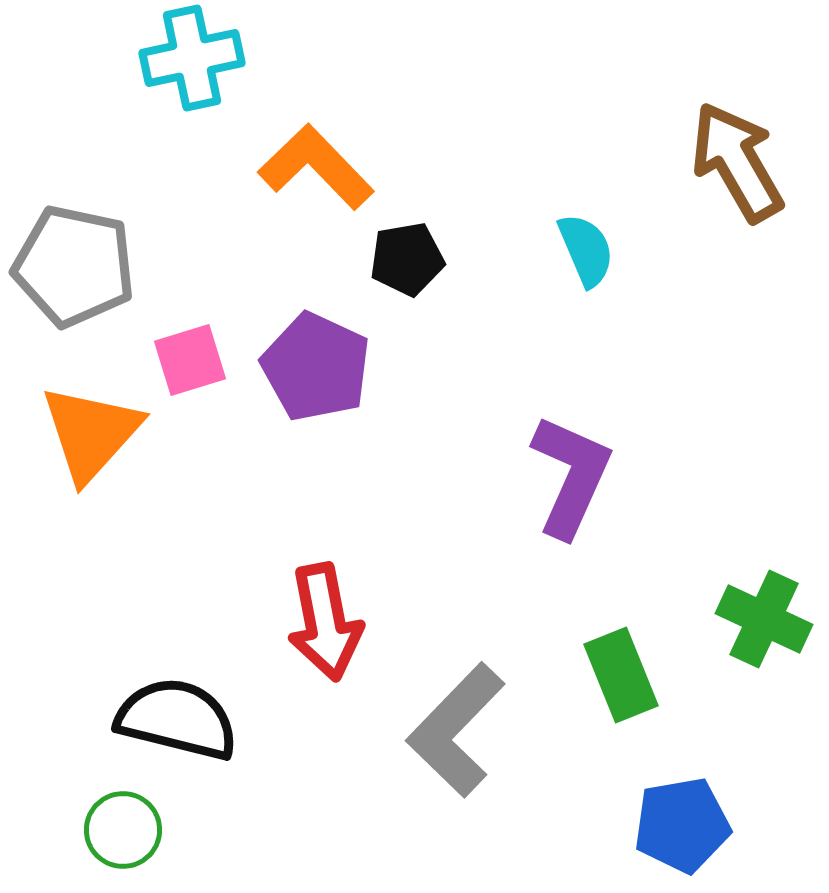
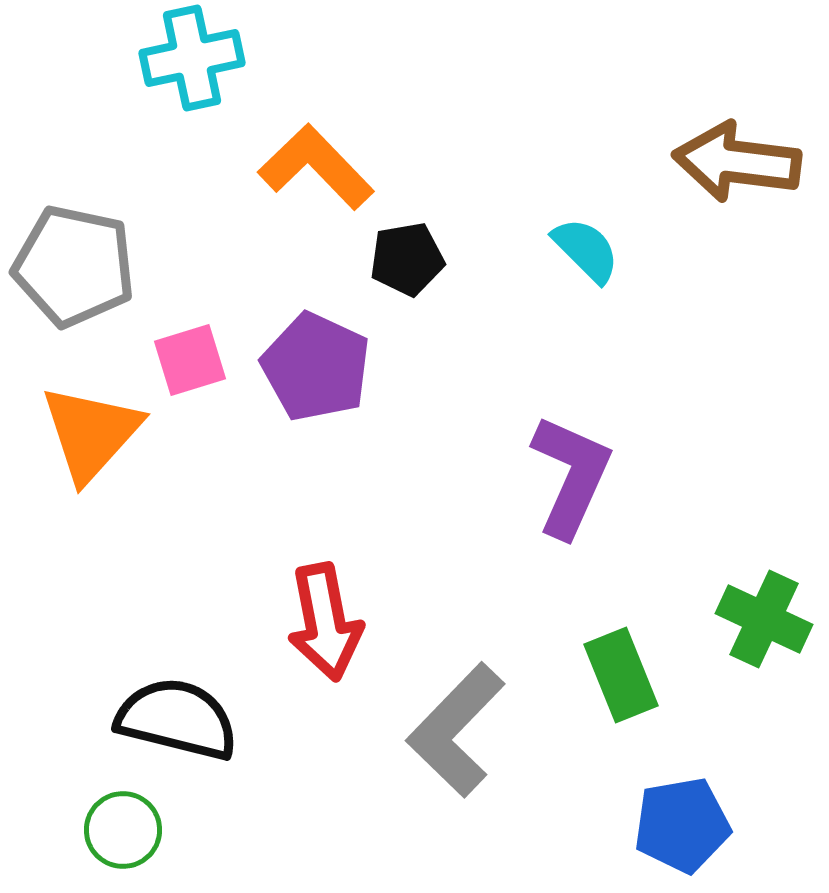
brown arrow: rotated 53 degrees counterclockwise
cyan semicircle: rotated 22 degrees counterclockwise
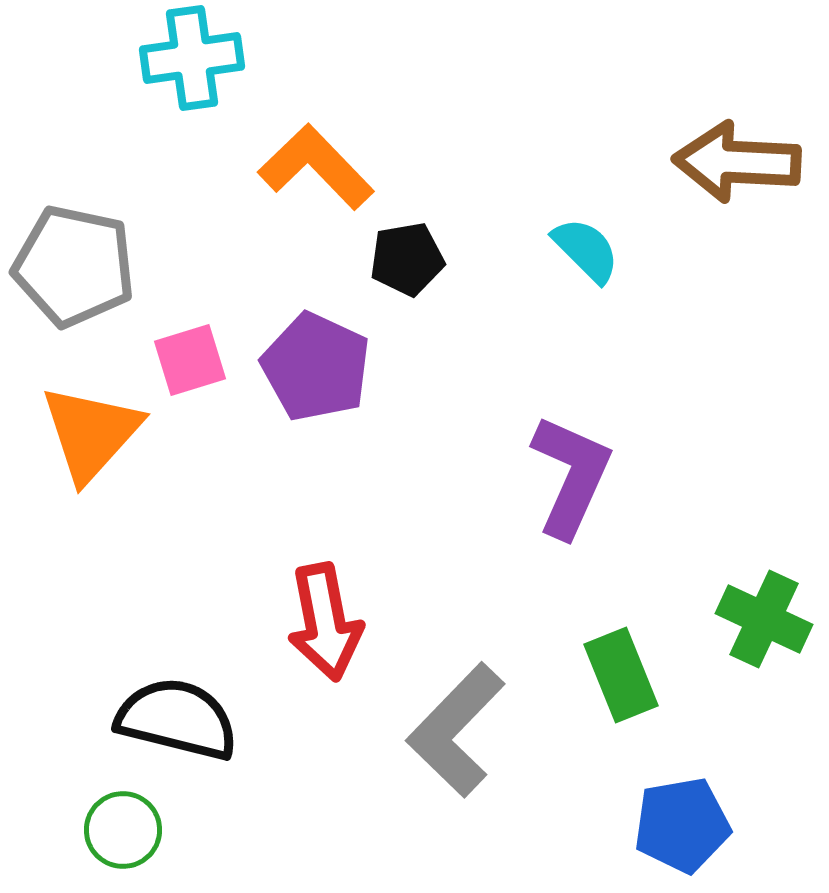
cyan cross: rotated 4 degrees clockwise
brown arrow: rotated 4 degrees counterclockwise
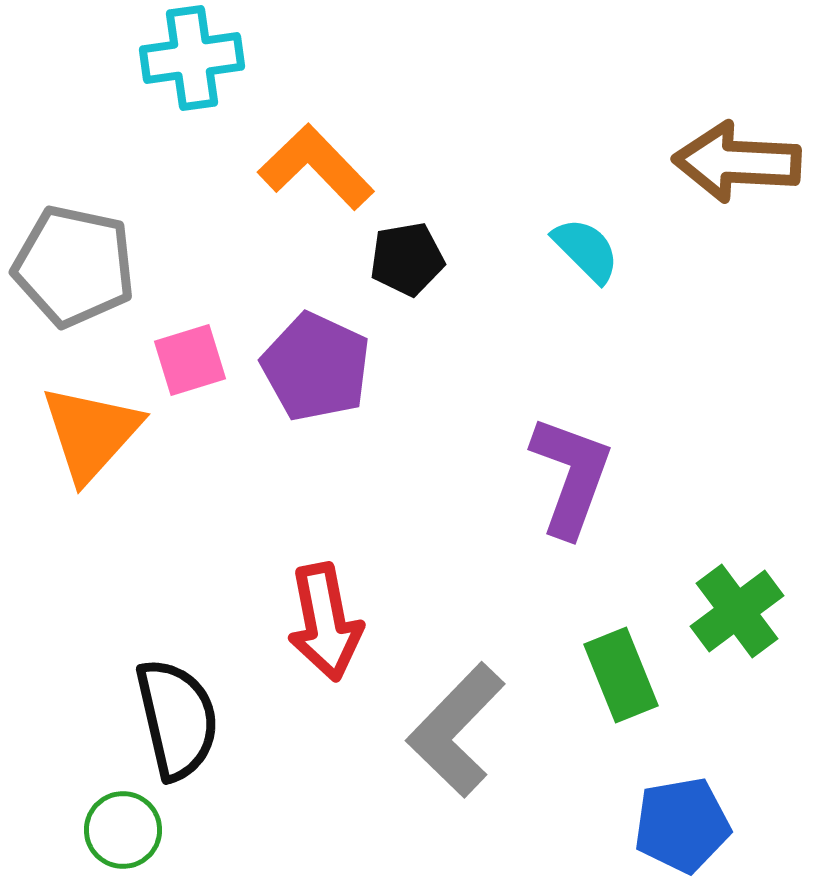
purple L-shape: rotated 4 degrees counterclockwise
green cross: moved 27 px left, 8 px up; rotated 28 degrees clockwise
black semicircle: rotated 63 degrees clockwise
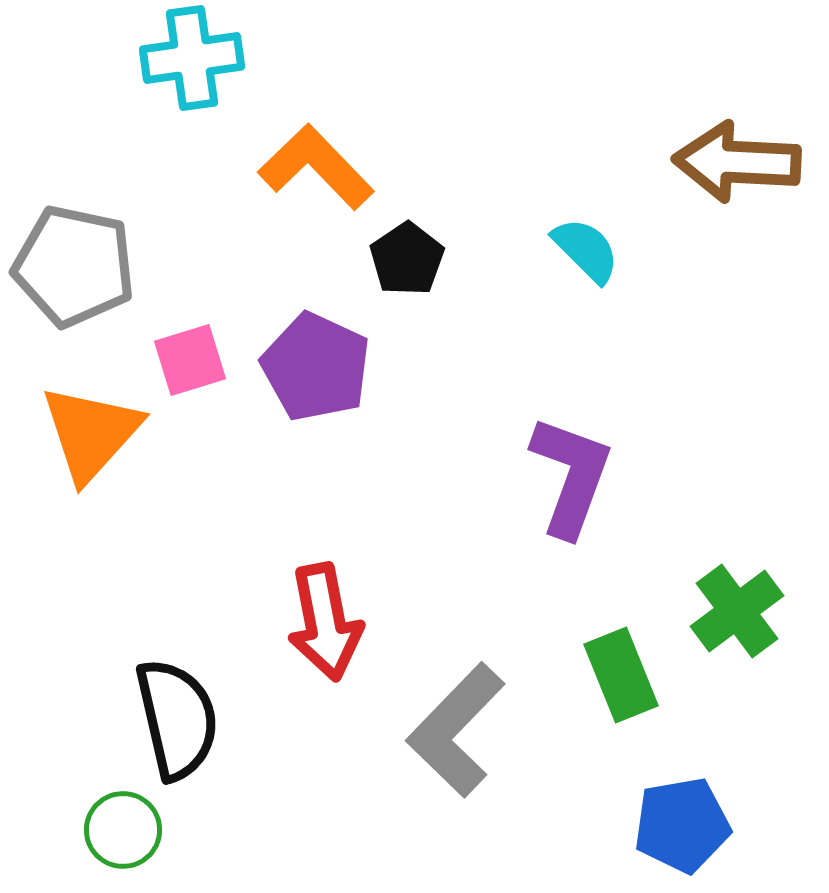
black pentagon: rotated 24 degrees counterclockwise
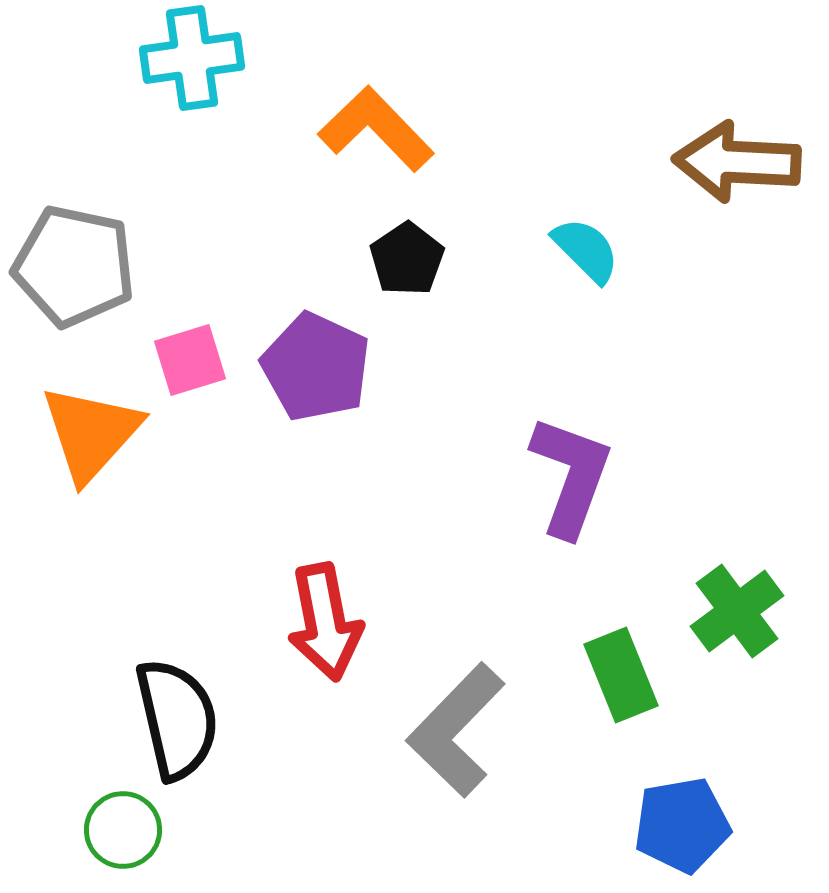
orange L-shape: moved 60 px right, 38 px up
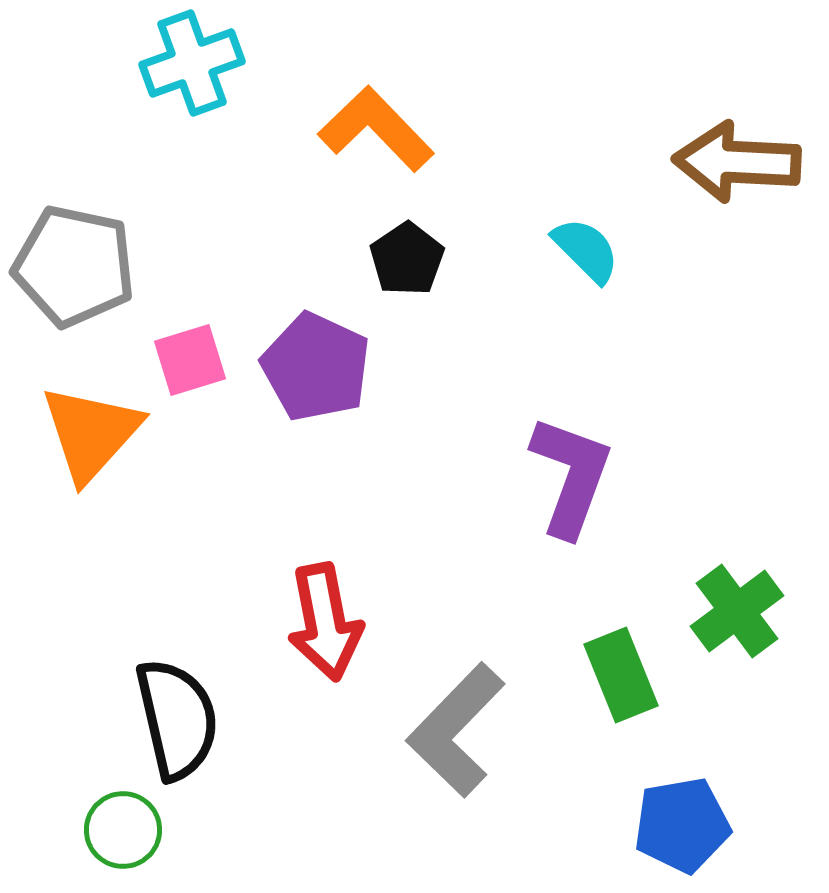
cyan cross: moved 5 px down; rotated 12 degrees counterclockwise
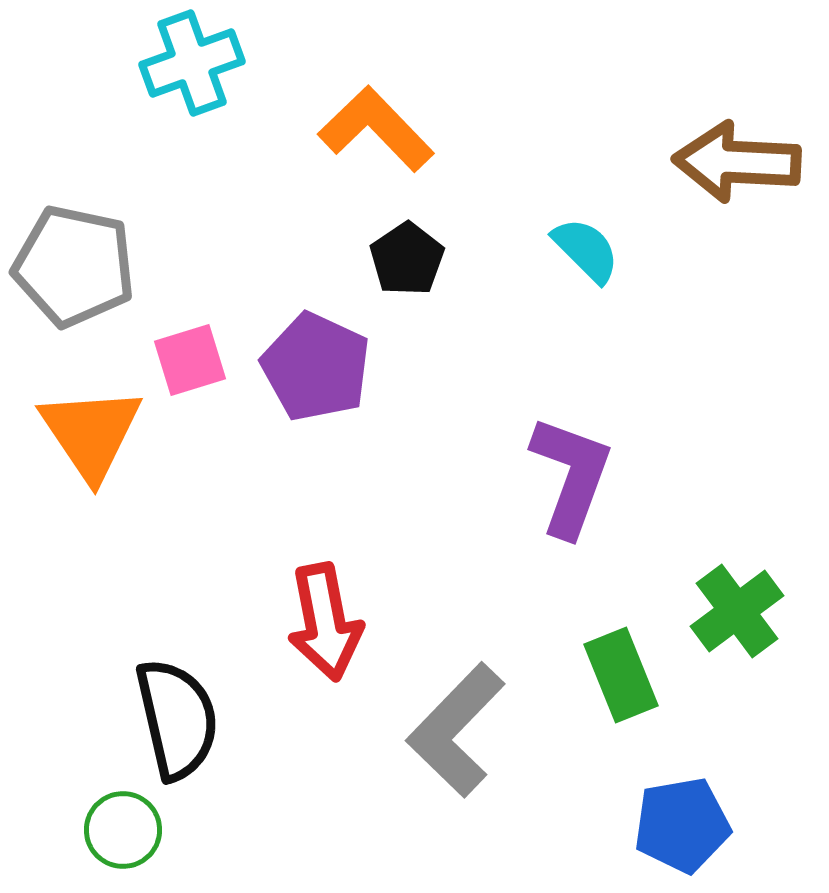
orange triangle: rotated 16 degrees counterclockwise
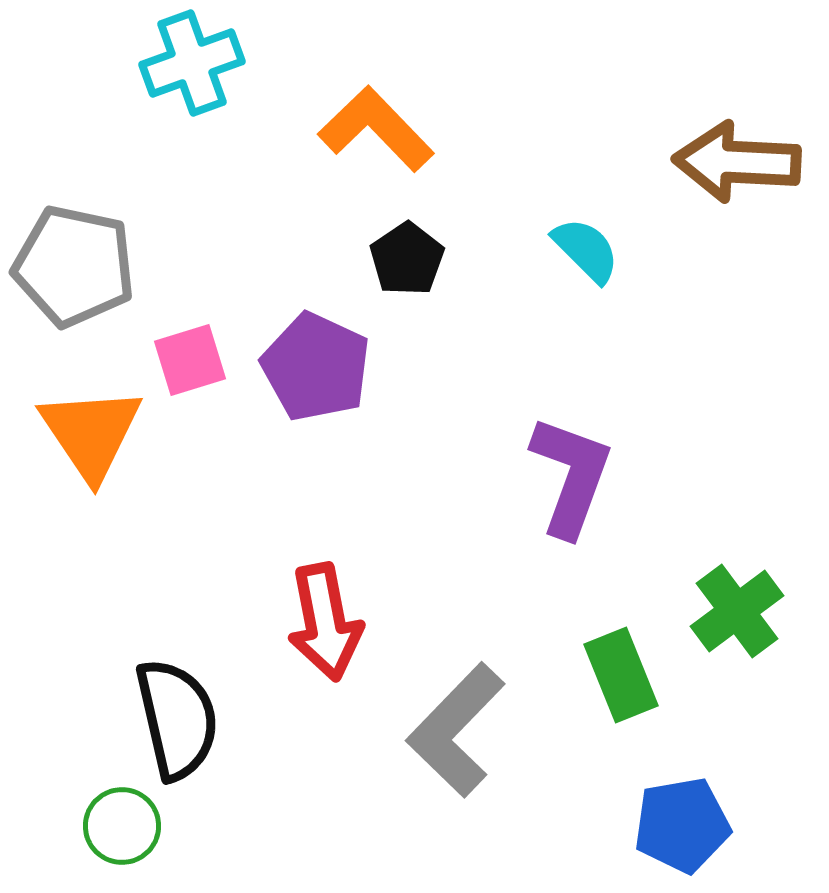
green circle: moved 1 px left, 4 px up
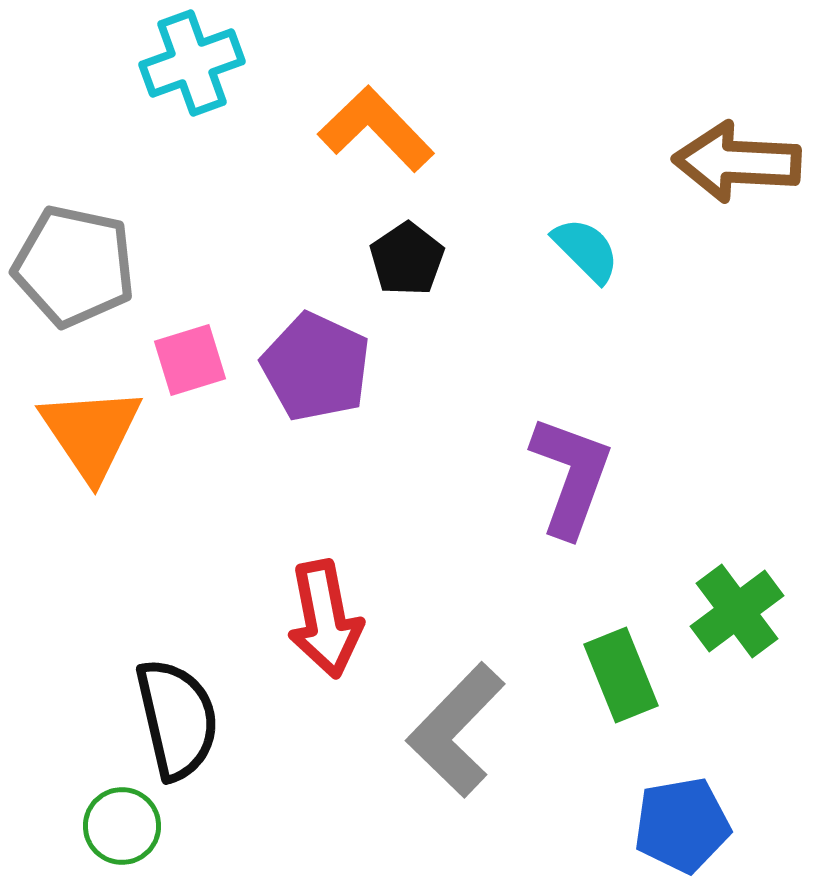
red arrow: moved 3 px up
